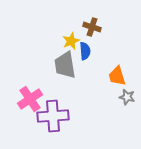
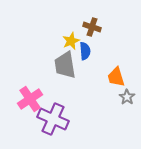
orange trapezoid: moved 1 px left, 1 px down
gray star: rotated 21 degrees clockwise
purple cross: moved 3 px down; rotated 28 degrees clockwise
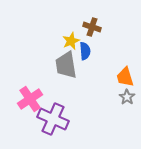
gray trapezoid: moved 1 px right
orange trapezoid: moved 9 px right
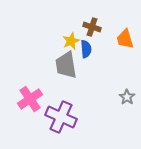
blue semicircle: moved 1 px right, 2 px up
orange trapezoid: moved 38 px up
purple cross: moved 8 px right, 2 px up
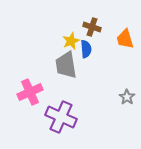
pink cross: moved 7 px up; rotated 10 degrees clockwise
